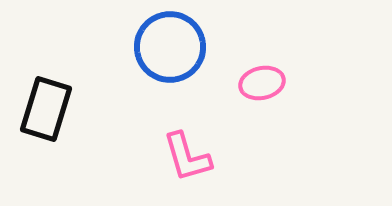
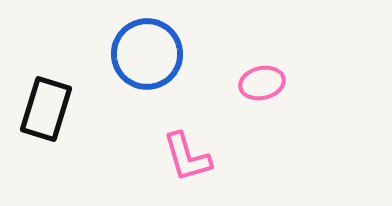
blue circle: moved 23 px left, 7 px down
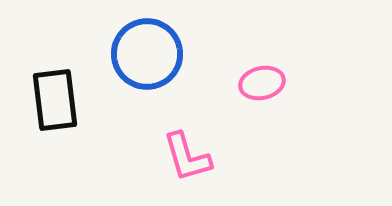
black rectangle: moved 9 px right, 9 px up; rotated 24 degrees counterclockwise
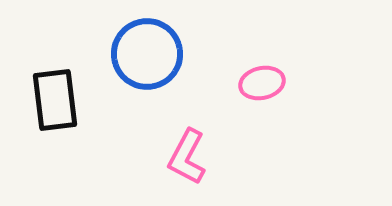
pink L-shape: rotated 44 degrees clockwise
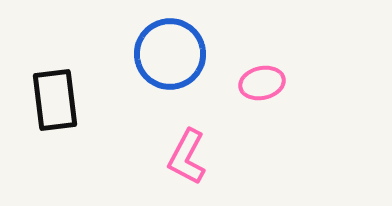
blue circle: moved 23 px right
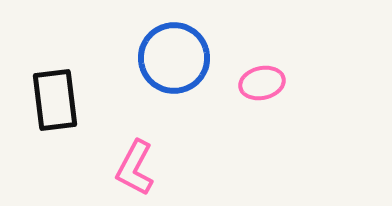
blue circle: moved 4 px right, 4 px down
pink L-shape: moved 52 px left, 11 px down
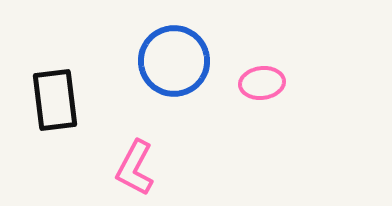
blue circle: moved 3 px down
pink ellipse: rotated 6 degrees clockwise
